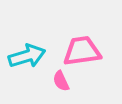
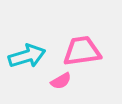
pink semicircle: rotated 95 degrees counterclockwise
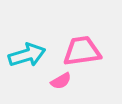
cyan arrow: moved 1 px up
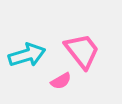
pink trapezoid: rotated 60 degrees clockwise
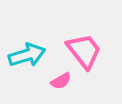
pink trapezoid: moved 2 px right
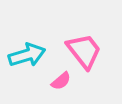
pink semicircle: rotated 10 degrees counterclockwise
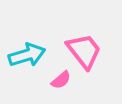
pink semicircle: moved 1 px up
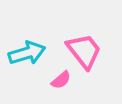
cyan arrow: moved 2 px up
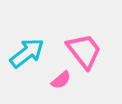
cyan arrow: rotated 21 degrees counterclockwise
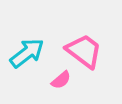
pink trapezoid: rotated 15 degrees counterclockwise
